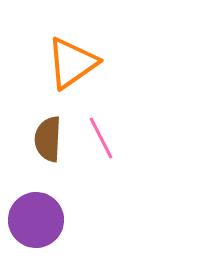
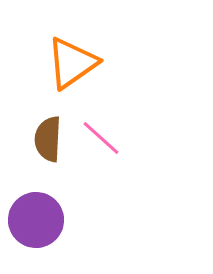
pink line: rotated 21 degrees counterclockwise
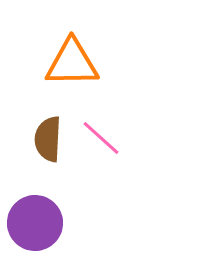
orange triangle: rotated 34 degrees clockwise
purple circle: moved 1 px left, 3 px down
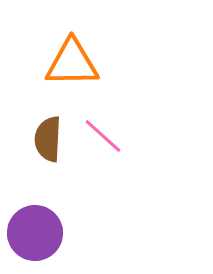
pink line: moved 2 px right, 2 px up
purple circle: moved 10 px down
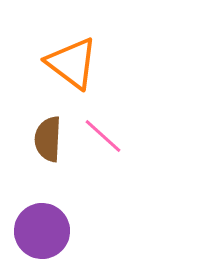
orange triangle: rotated 38 degrees clockwise
purple circle: moved 7 px right, 2 px up
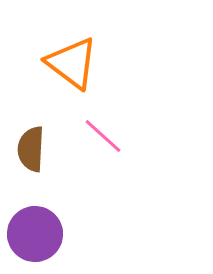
brown semicircle: moved 17 px left, 10 px down
purple circle: moved 7 px left, 3 px down
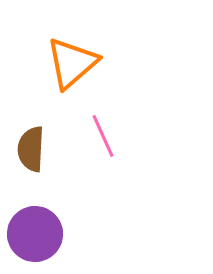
orange triangle: rotated 42 degrees clockwise
pink line: rotated 24 degrees clockwise
